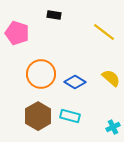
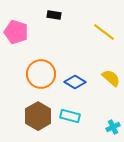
pink pentagon: moved 1 px left, 1 px up
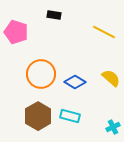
yellow line: rotated 10 degrees counterclockwise
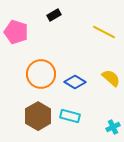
black rectangle: rotated 40 degrees counterclockwise
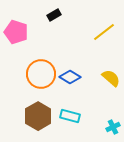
yellow line: rotated 65 degrees counterclockwise
blue diamond: moved 5 px left, 5 px up
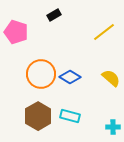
cyan cross: rotated 24 degrees clockwise
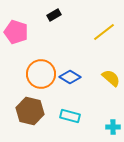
brown hexagon: moved 8 px left, 5 px up; rotated 16 degrees counterclockwise
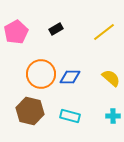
black rectangle: moved 2 px right, 14 px down
pink pentagon: rotated 25 degrees clockwise
blue diamond: rotated 30 degrees counterclockwise
cyan cross: moved 11 px up
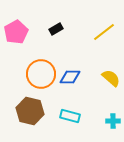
cyan cross: moved 5 px down
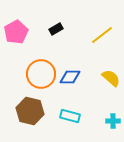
yellow line: moved 2 px left, 3 px down
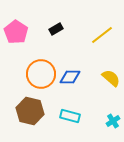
pink pentagon: rotated 10 degrees counterclockwise
cyan cross: rotated 32 degrees counterclockwise
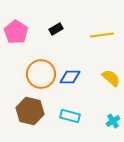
yellow line: rotated 30 degrees clockwise
